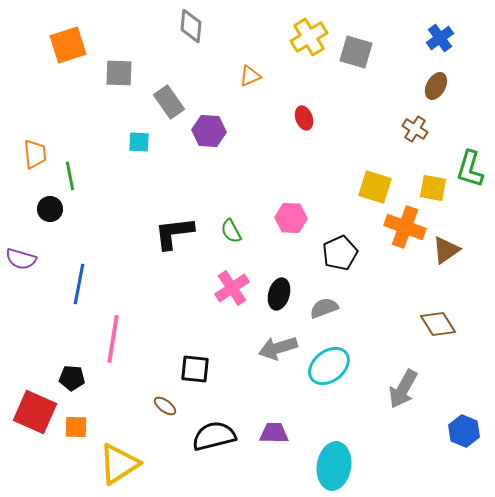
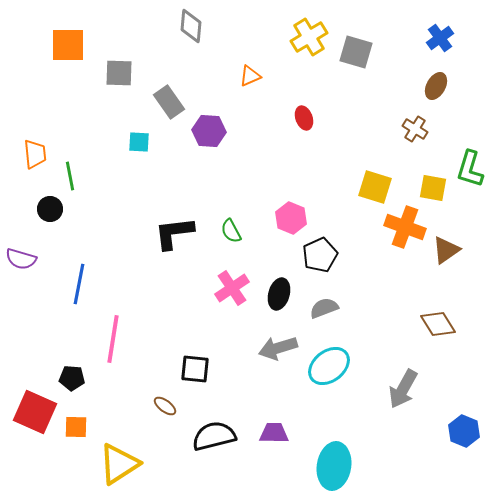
orange square at (68, 45): rotated 18 degrees clockwise
pink hexagon at (291, 218): rotated 20 degrees clockwise
black pentagon at (340, 253): moved 20 px left, 2 px down
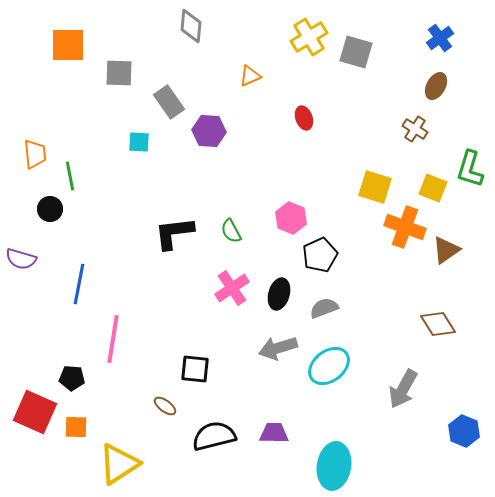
yellow square at (433, 188): rotated 12 degrees clockwise
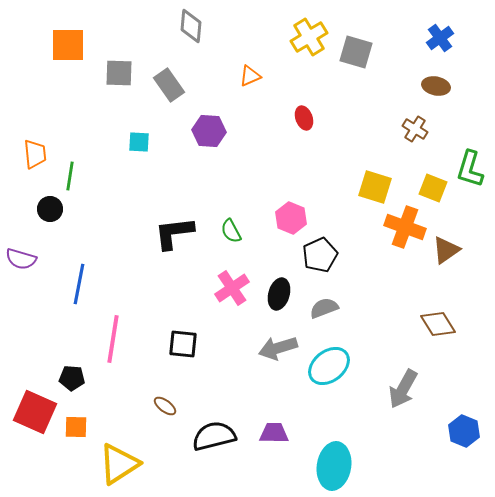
brown ellipse at (436, 86): rotated 72 degrees clockwise
gray rectangle at (169, 102): moved 17 px up
green line at (70, 176): rotated 20 degrees clockwise
black square at (195, 369): moved 12 px left, 25 px up
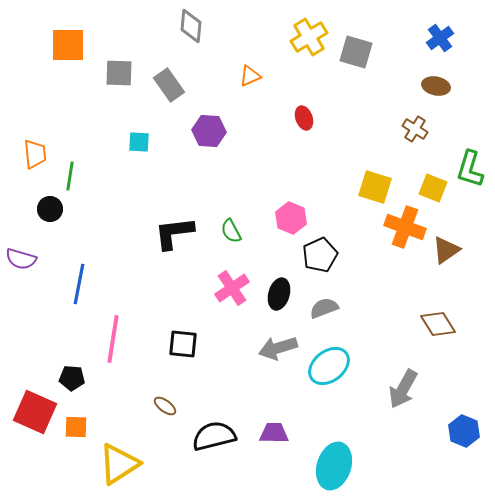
cyan ellipse at (334, 466): rotated 9 degrees clockwise
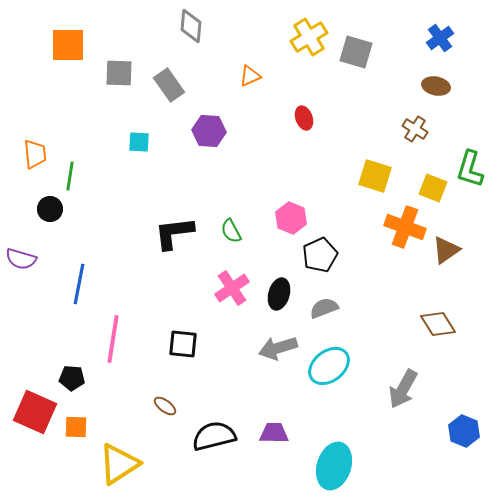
yellow square at (375, 187): moved 11 px up
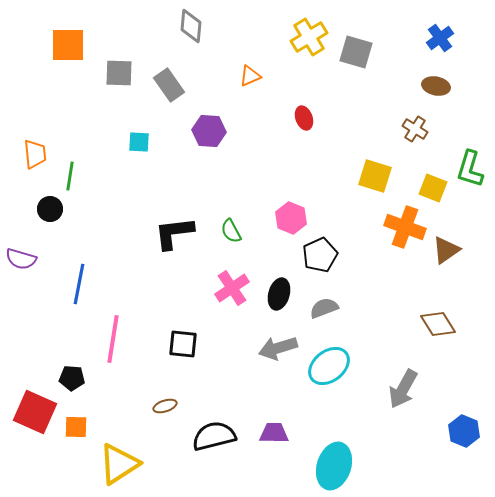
brown ellipse at (165, 406): rotated 55 degrees counterclockwise
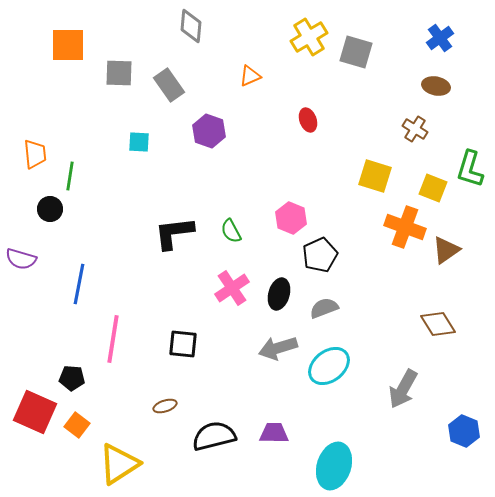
red ellipse at (304, 118): moved 4 px right, 2 px down
purple hexagon at (209, 131): rotated 16 degrees clockwise
orange square at (76, 427): moved 1 px right, 2 px up; rotated 35 degrees clockwise
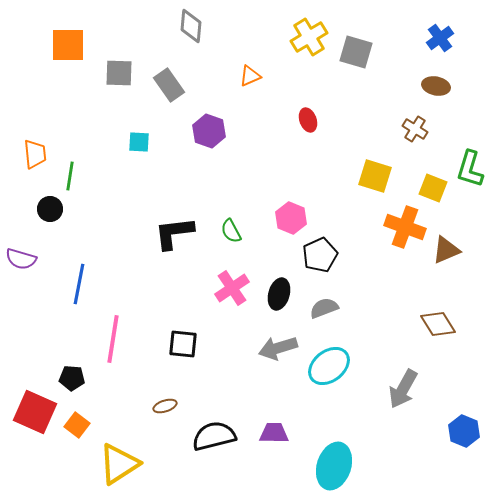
brown triangle at (446, 250): rotated 12 degrees clockwise
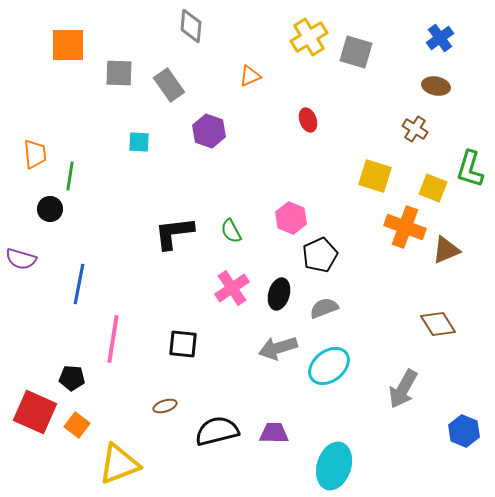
black semicircle at (214, 436): moved 3 px right, 5 px up
yellow triangle at (119, 464): rotated 12 degrees clockwise
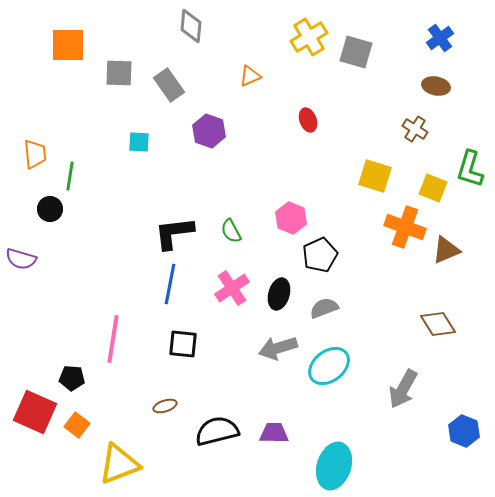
blue line at (79, 284): moved 91 px right
